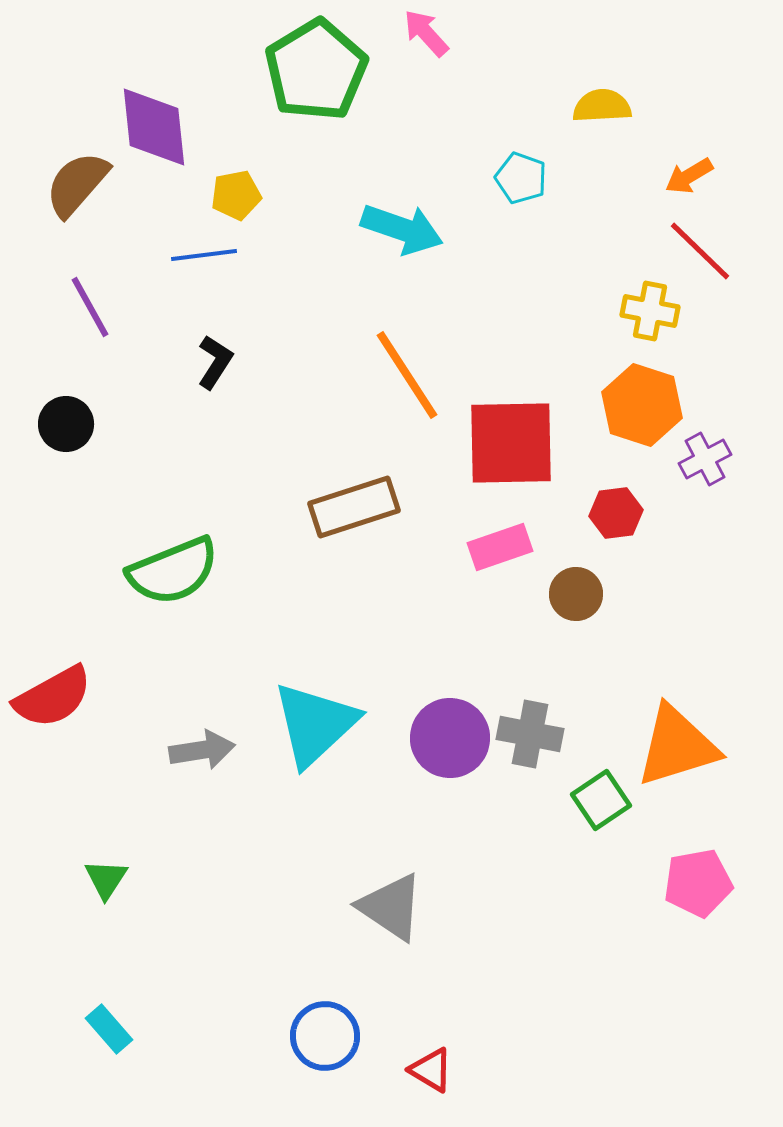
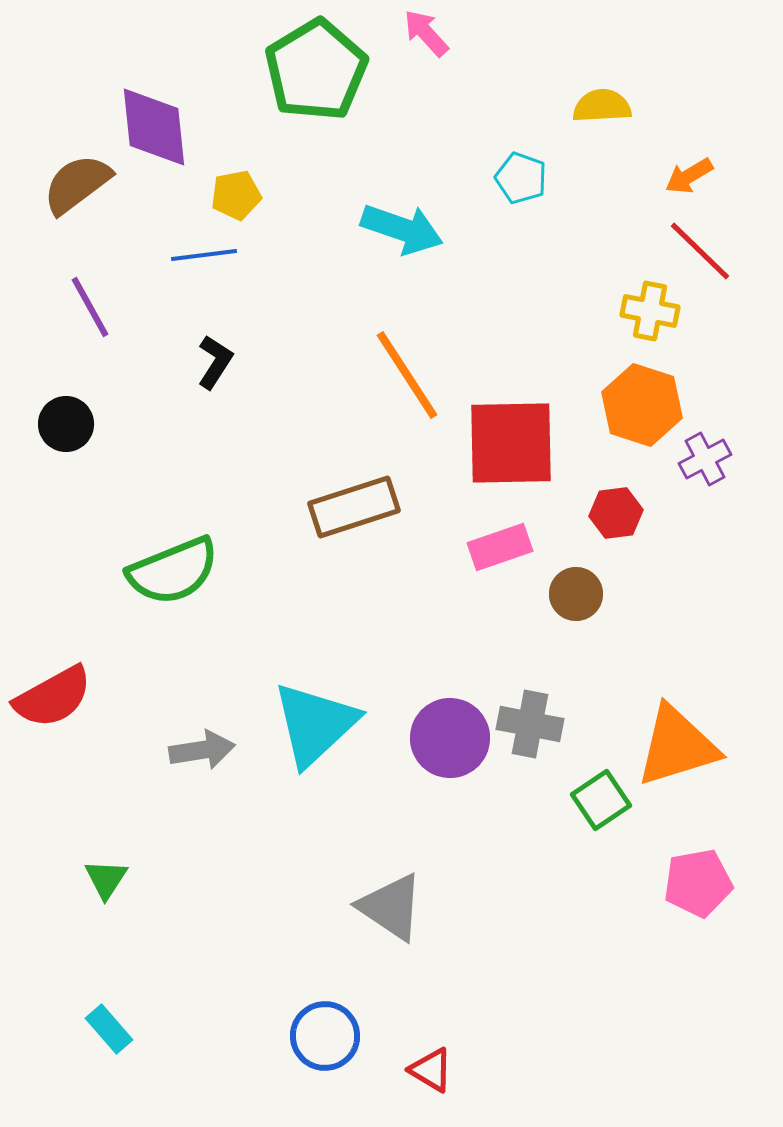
brown semicircle: rotated 12 degrees clockwise
gray cross: moved 10 px up
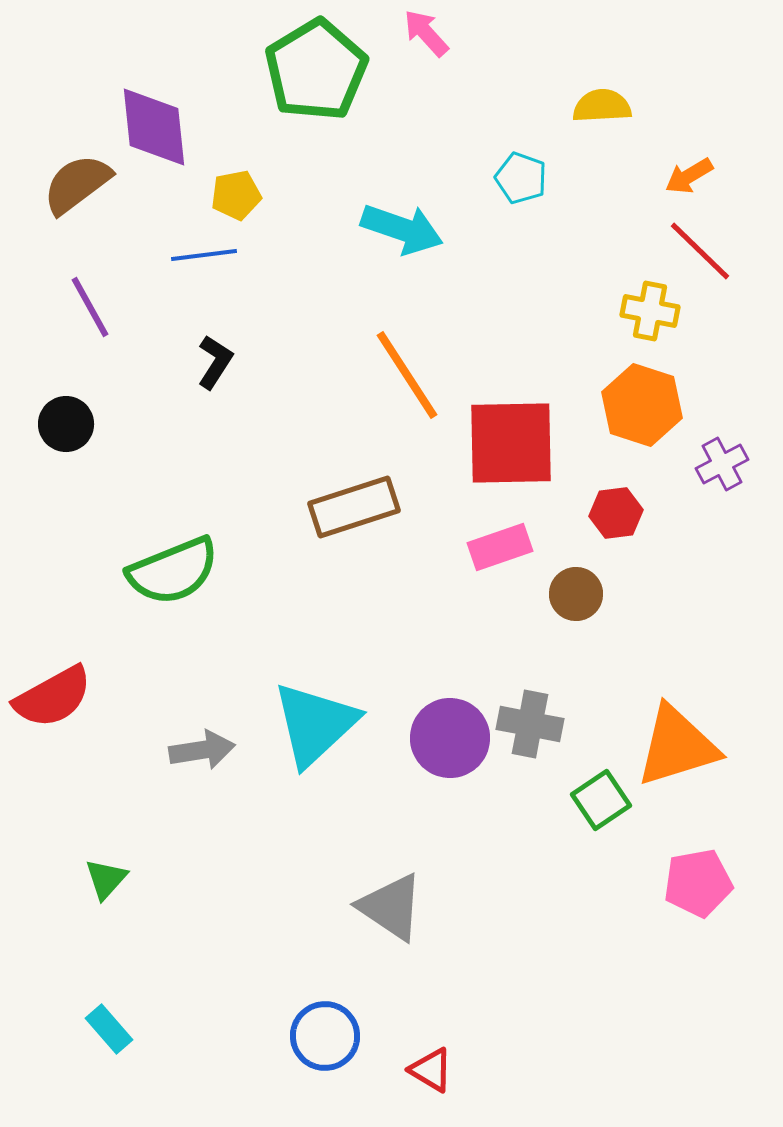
purple cross: moved 17 px right, 5 px down
green triangle: rotated 9 degrees clockwise
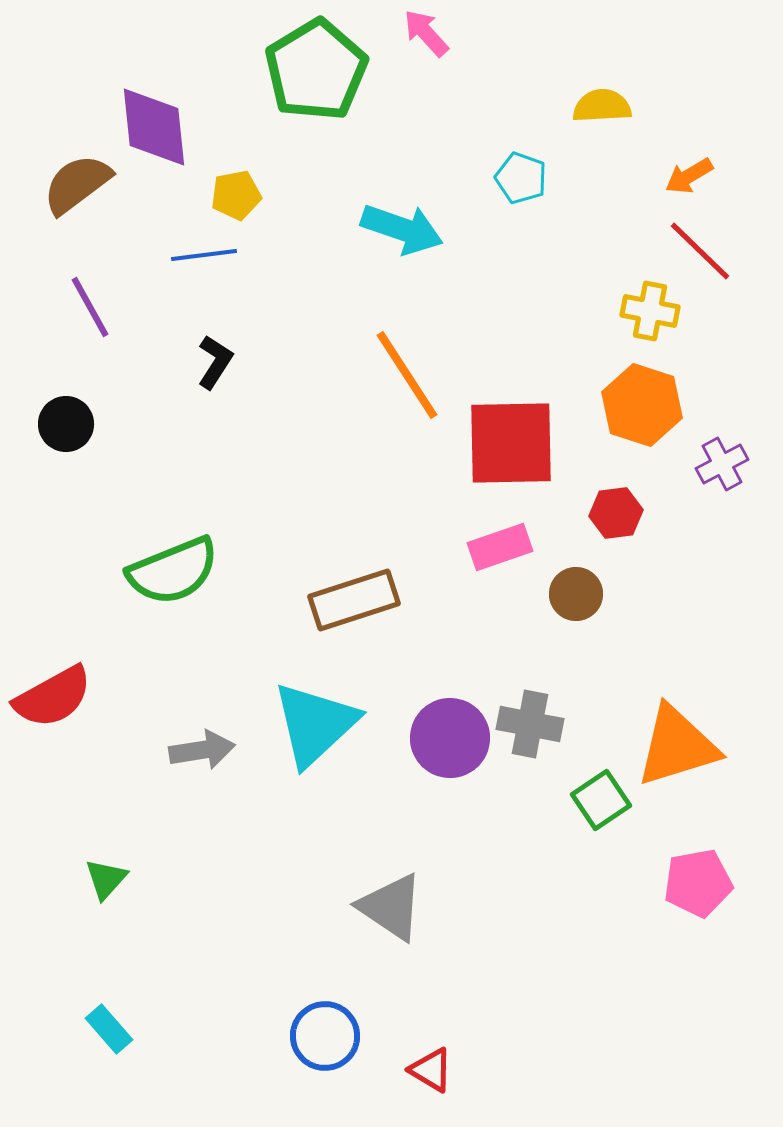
brown rectangle: moved 93 px down
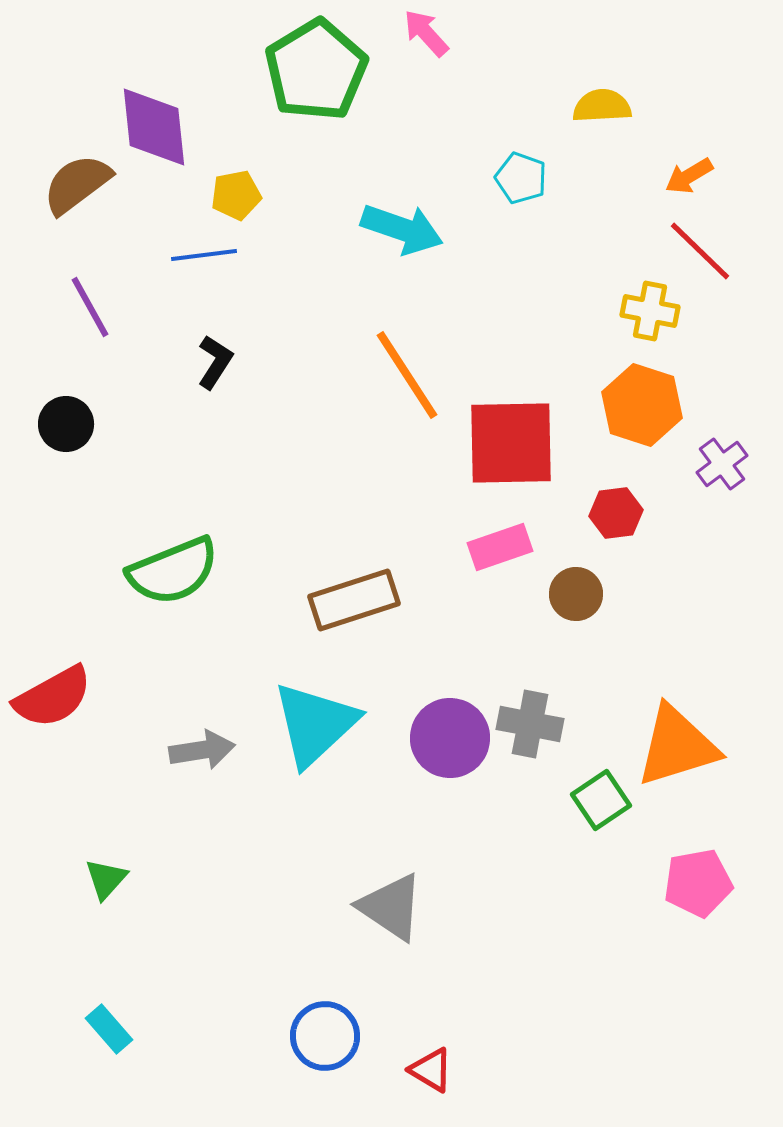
purple cross: rotated 9 degrees counterclockwise
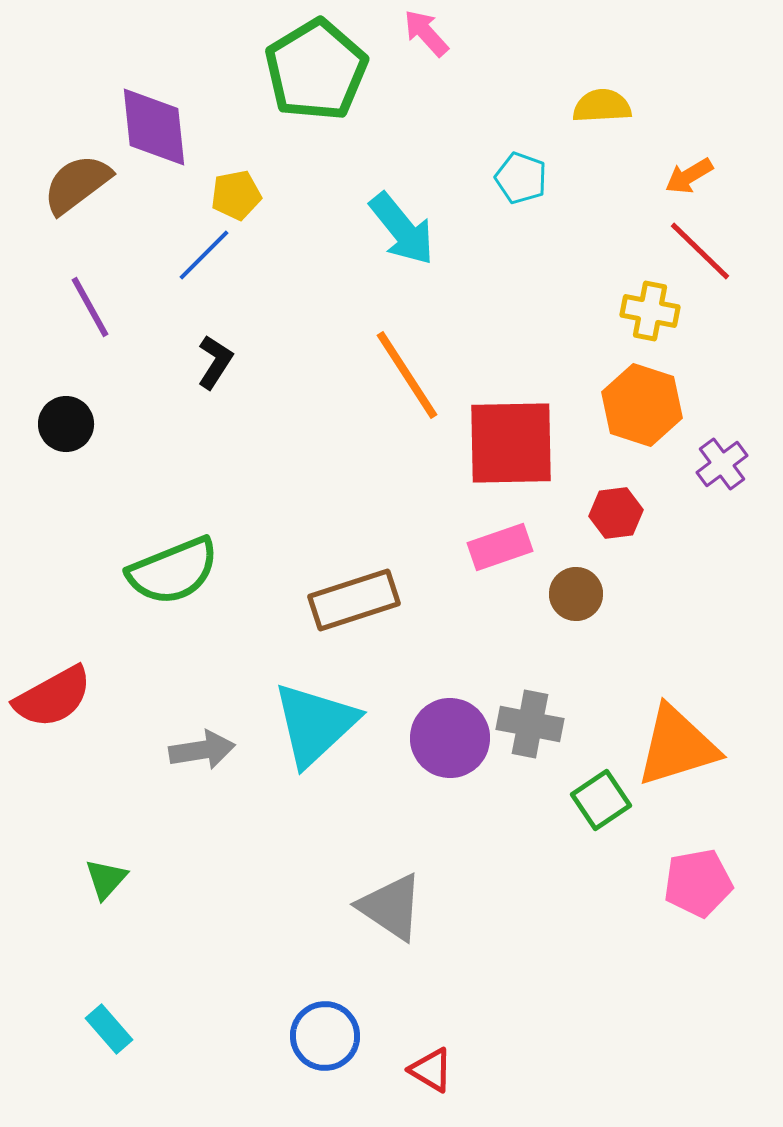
cyan arrow: rotated 32 degrees clockwise
blue line: rotated 38 degrees counterclockwise
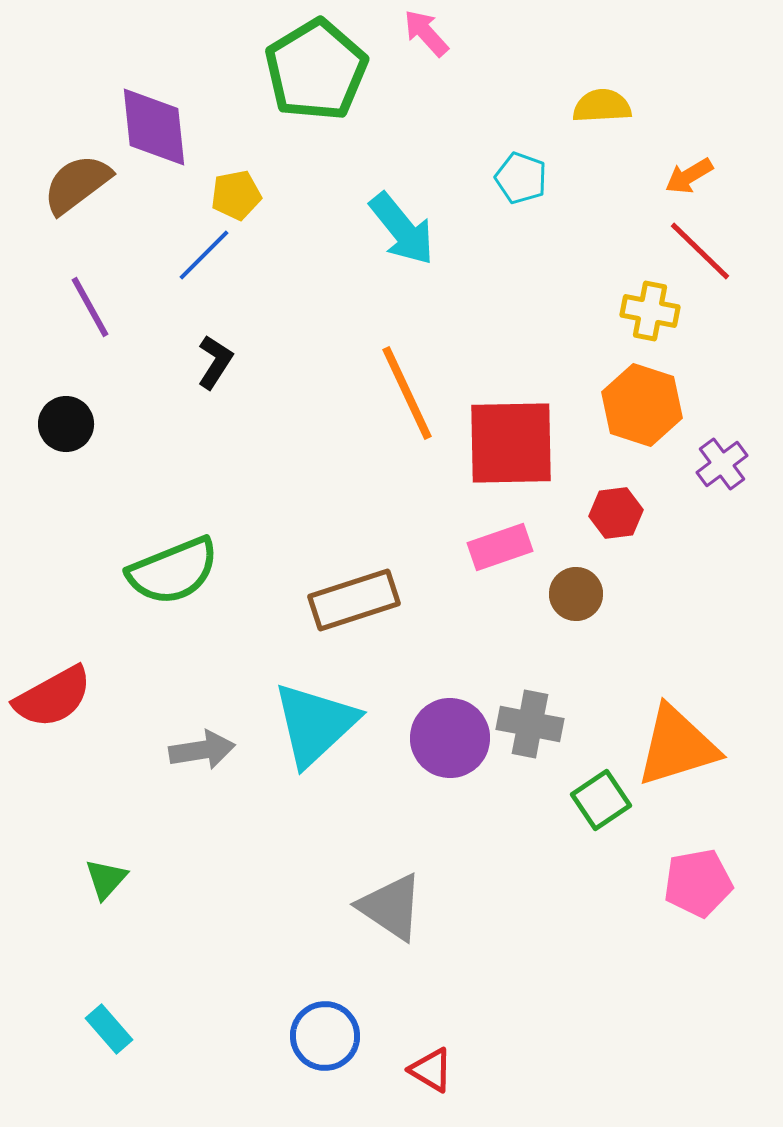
orange line: moved 18 px down; rotated 8 degrees clockwise
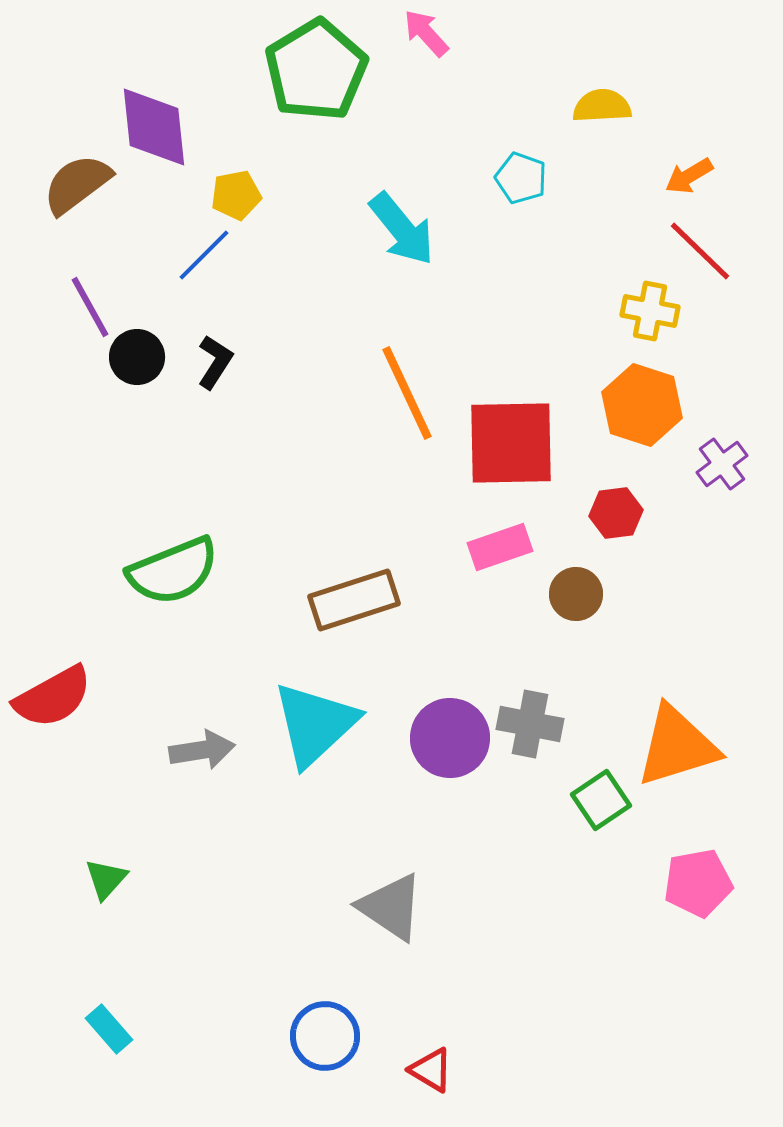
black circle: moved 71 px right, 67 px up
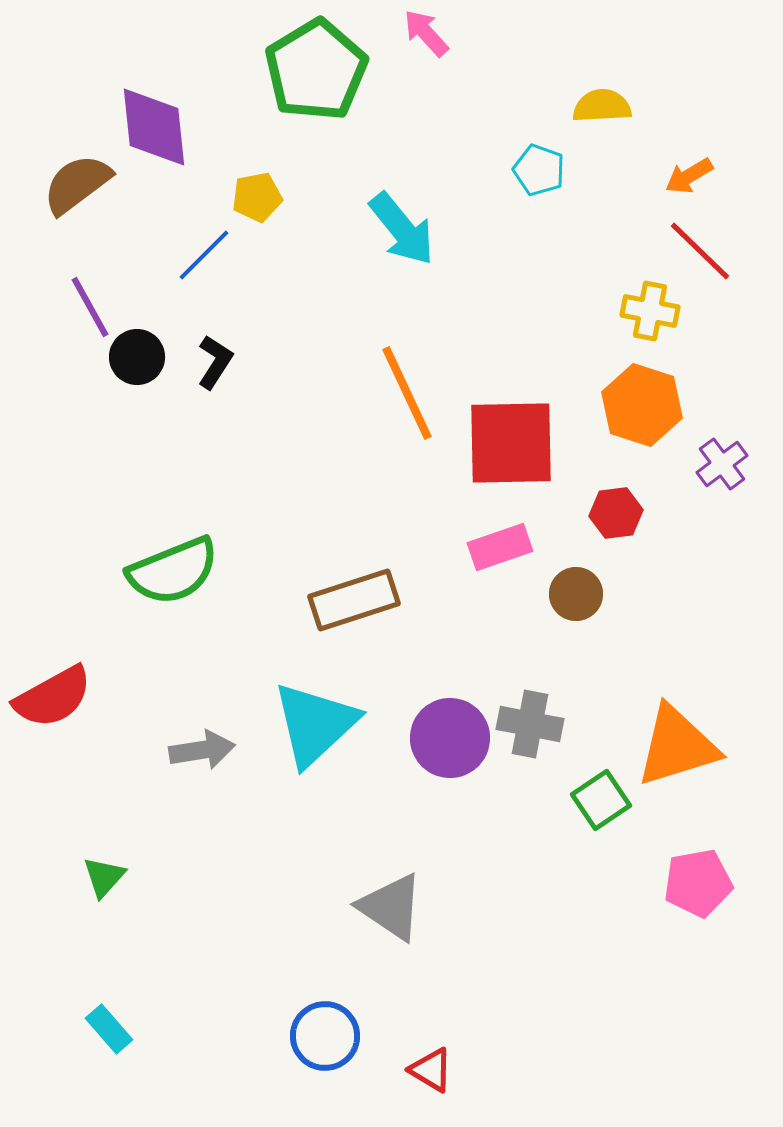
cyan pentagon: moved 18 px right, 8 px up
yellow pentagon: moved 21 px right, 2 px down
green triangle: moved 2 px left, 2 px up
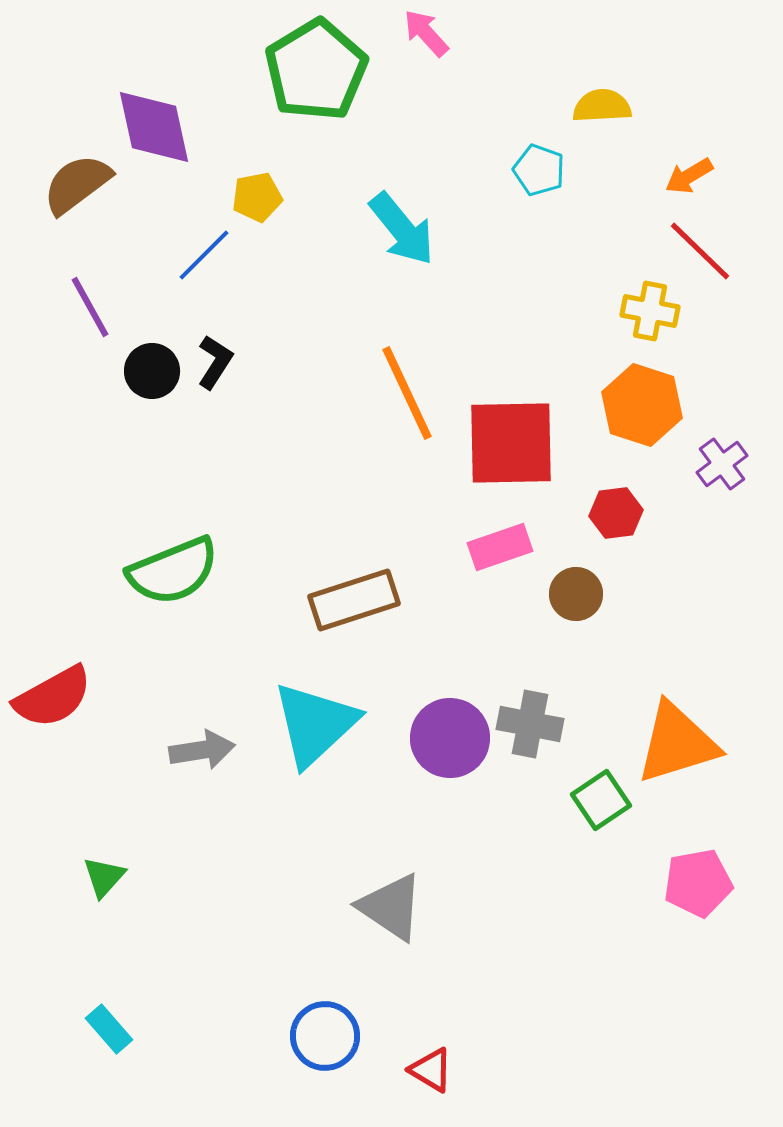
purple diamond: rotated 6 degrees counterclockwise
black circle: moved 15 px right, 14 px down
orange triangle: moved 3 px up
